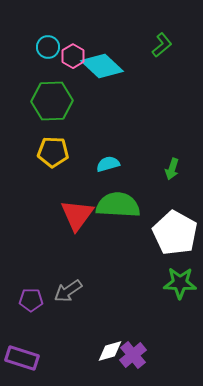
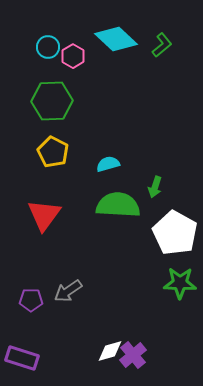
cyan diamond: moved 14 px right, 27 px up
yellow pentagon: rotated 24 degrees clockwise
green arrow: moved 17 px left, 18 px down
red triangle: moved 33 px left
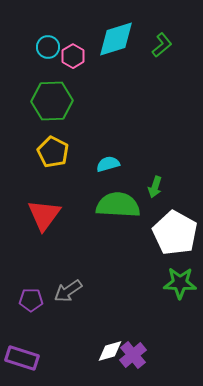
cyan diamond: rotated 60 degrees counterclockwise
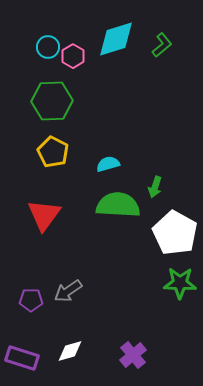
white diamond: moved 40 px left
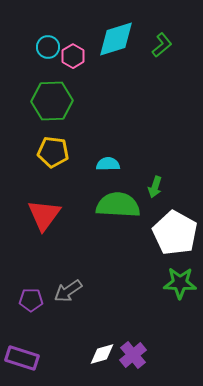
yellow pentagon: rotated 20 degrees counterclockwise
cyan semicircle: rotated 15 degrees clockwise
white diamond: moved 32 px right, 3 px down
